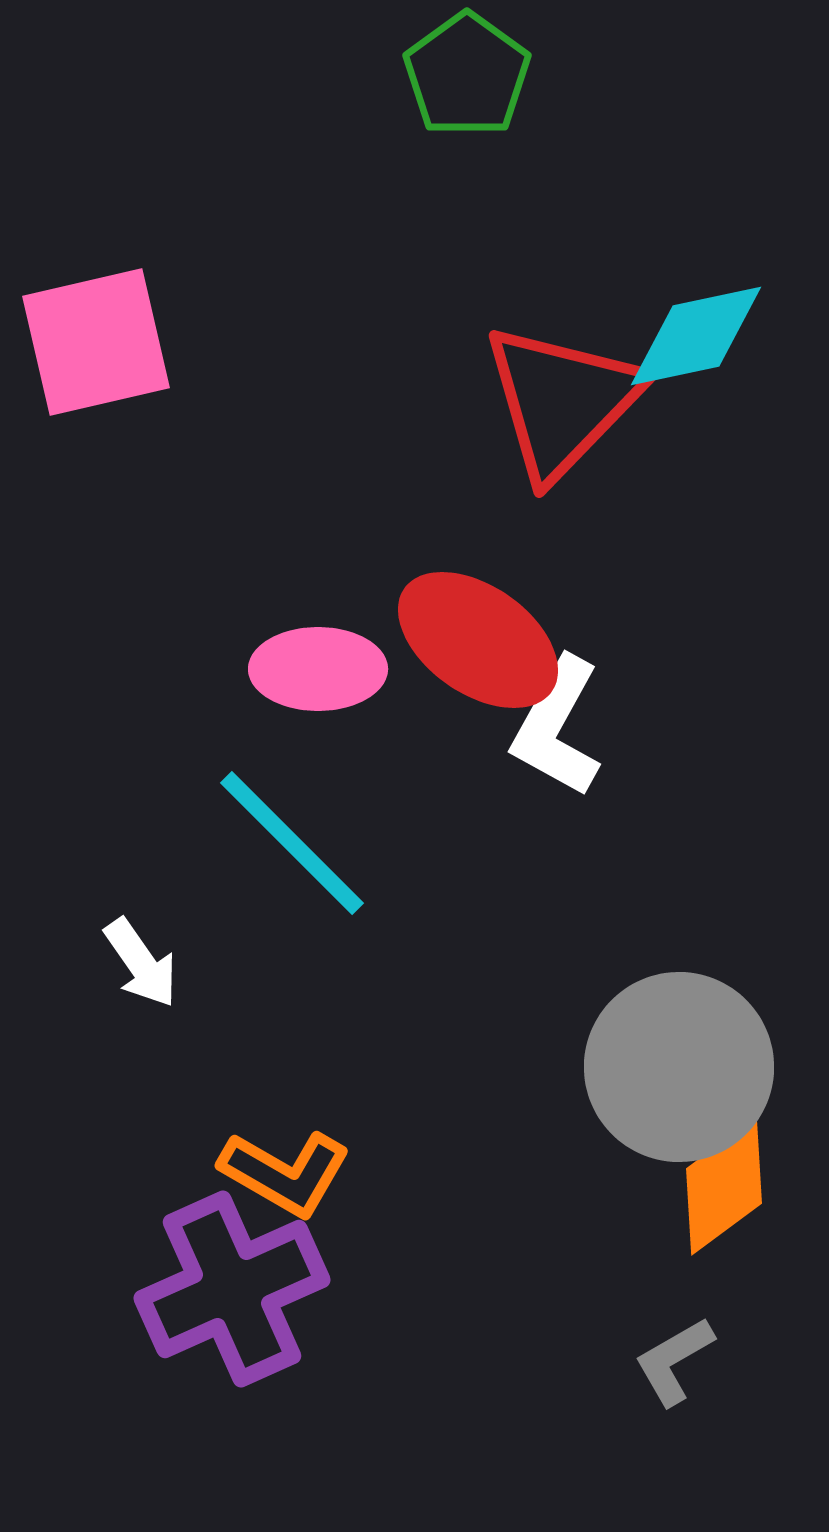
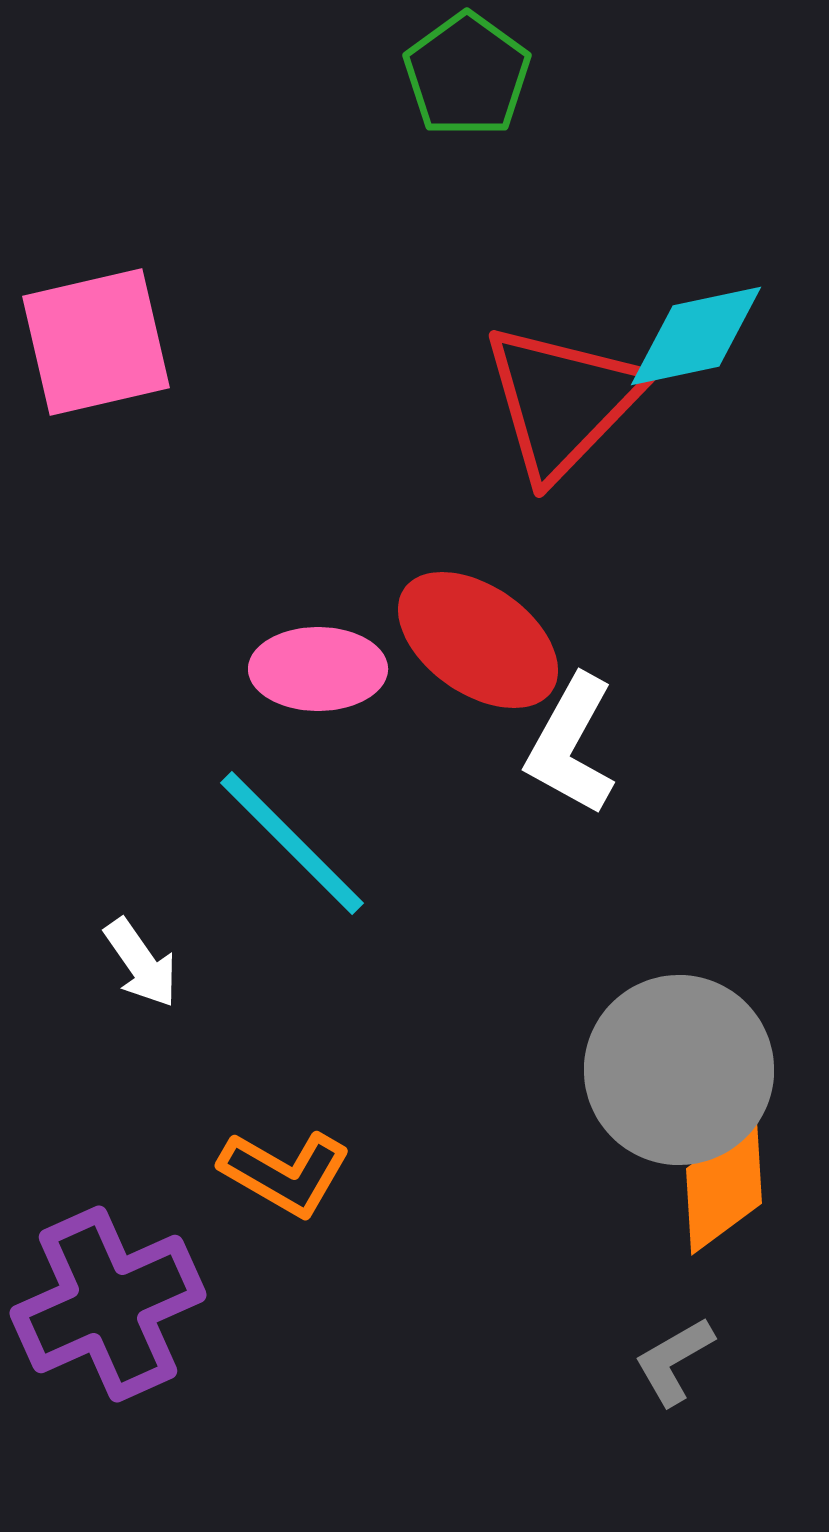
white L-shape: moved 14 px right, 18 px down
gray circle: moved 3 px down
purple cross: moved 124 px left, 15 px down
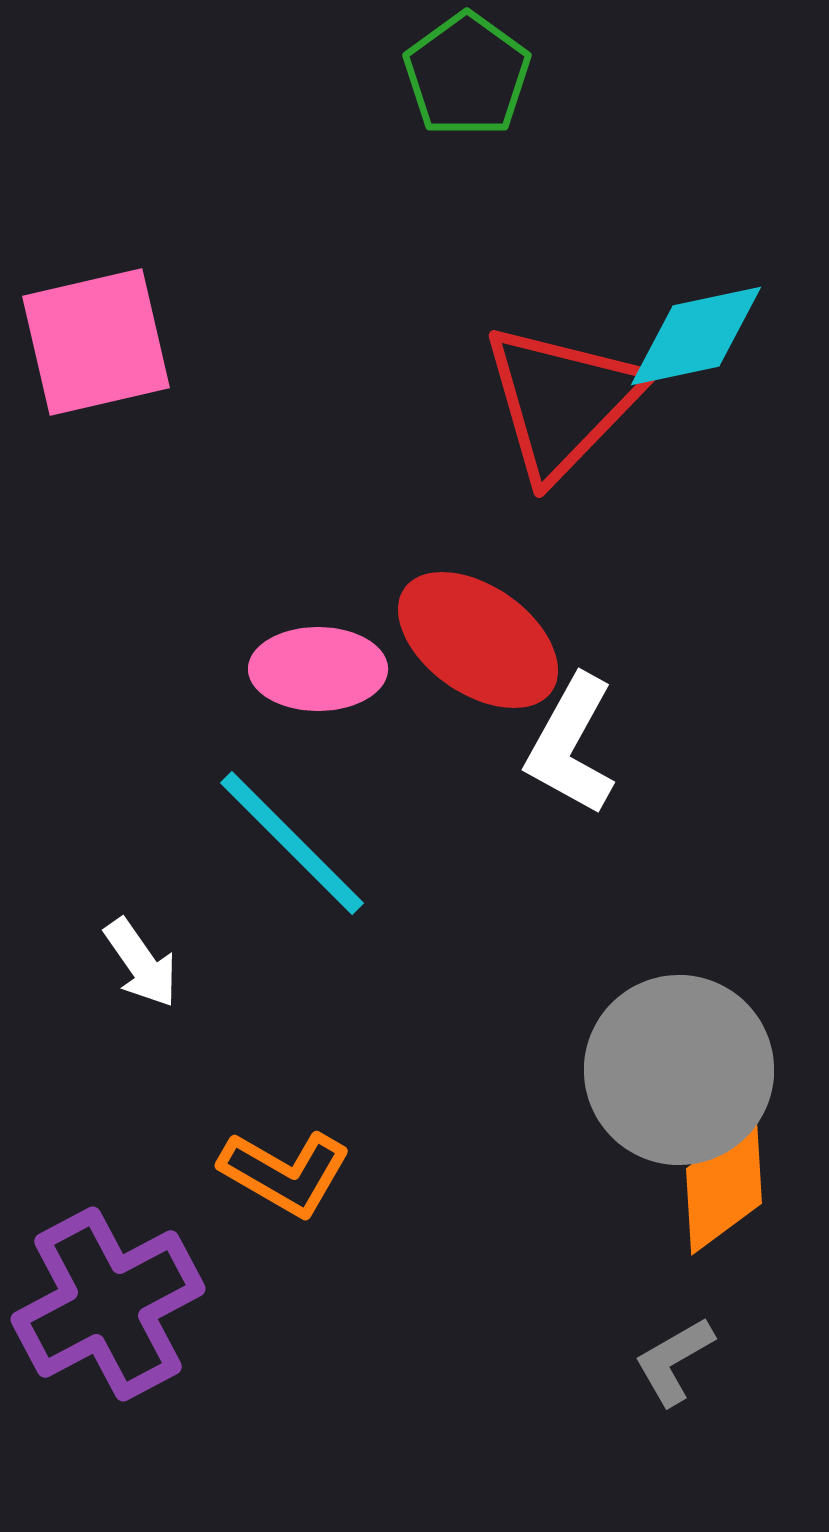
purple cross: rotated 4 degrees counterclockwise
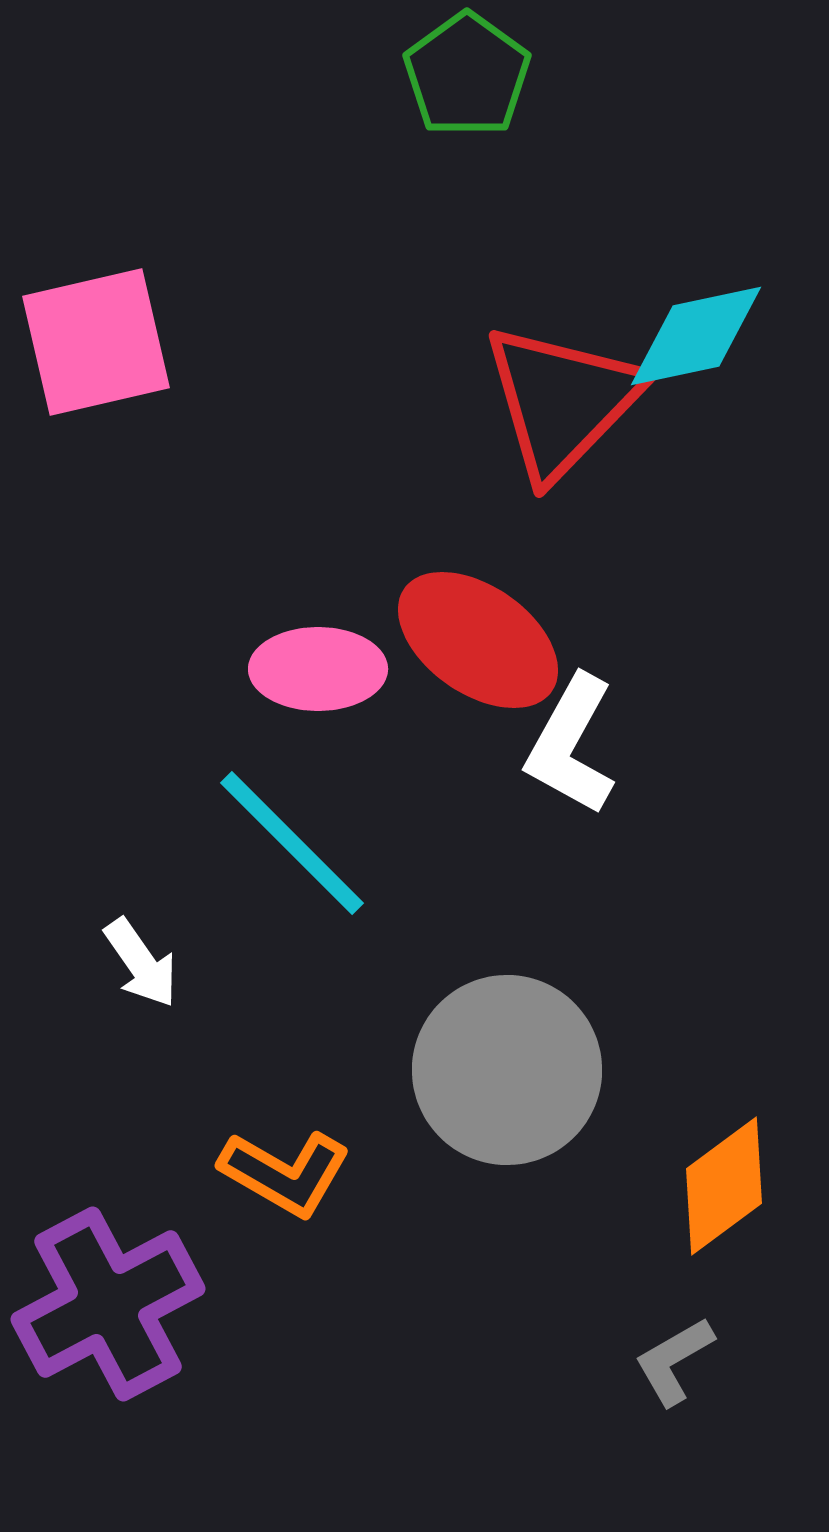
gray circle: moved 172 px left
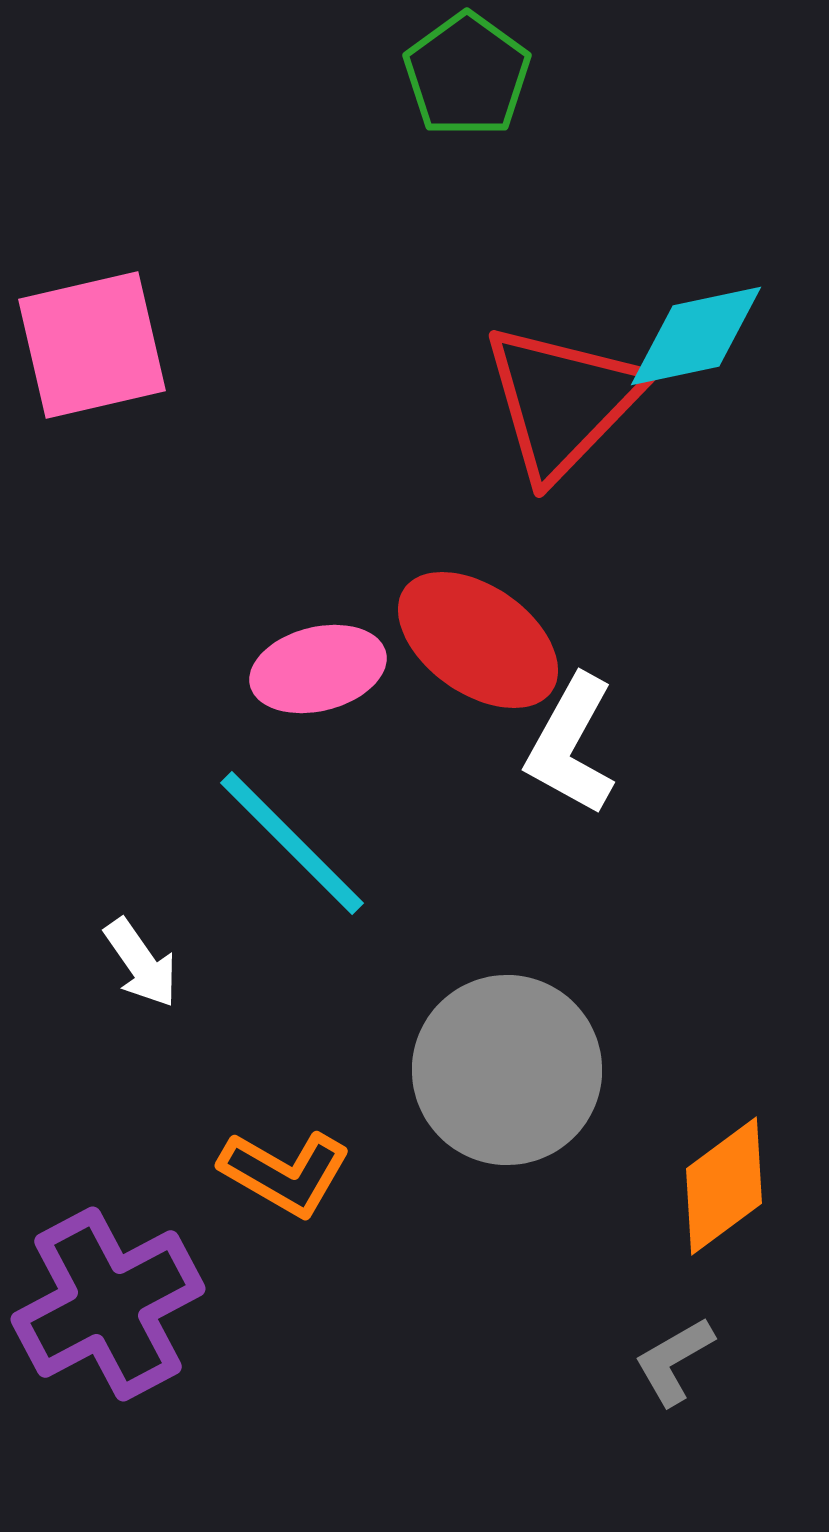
pink square: moved 4 px left, 3 px down
pink ellipse: rotated 14 degrees counterclockwise
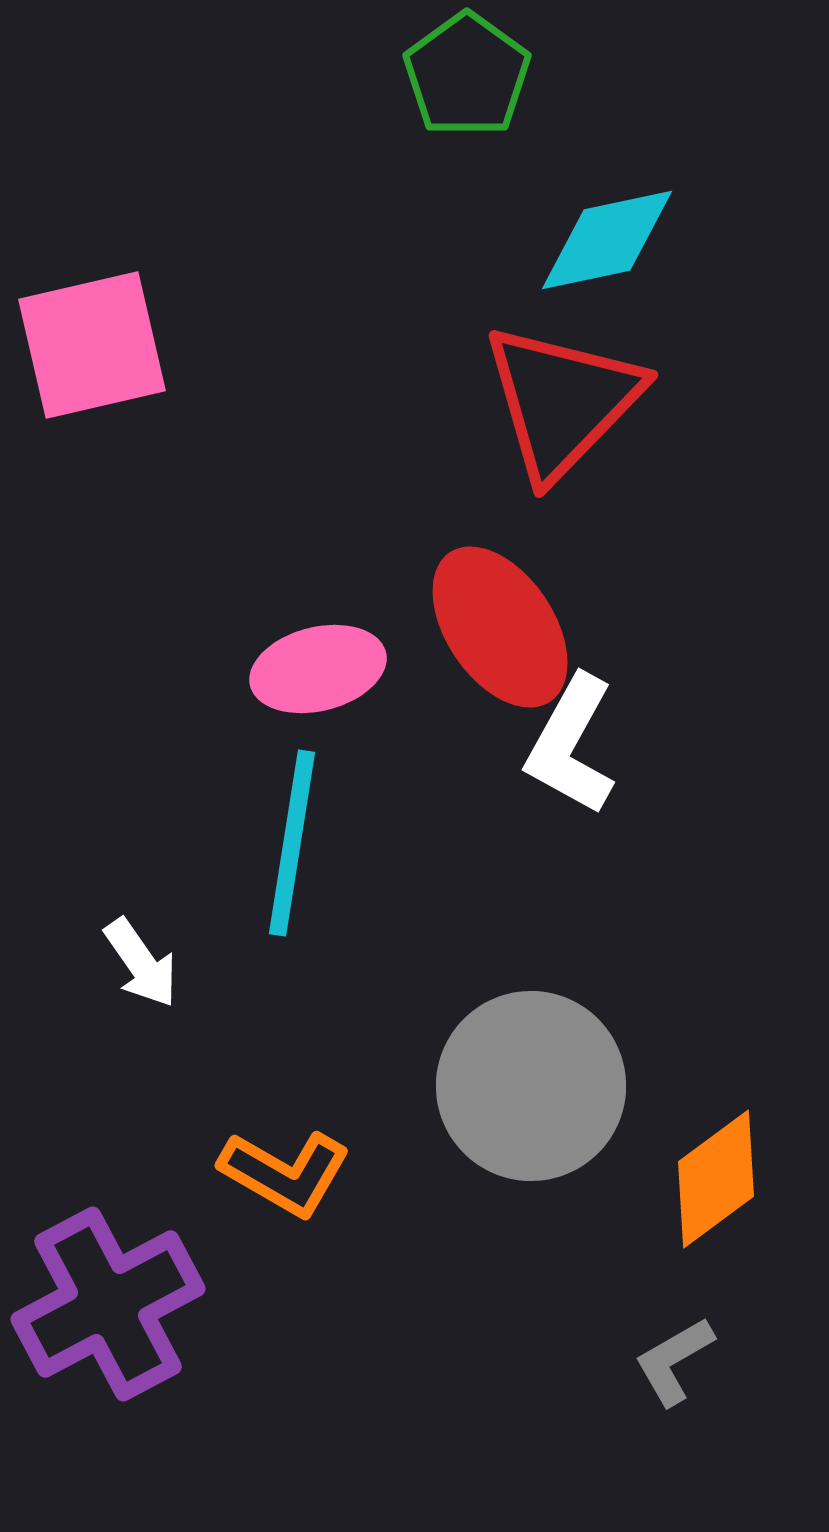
cyan diamond: moved 89 px left, 96 px up
red ellipse: moved 22 px right, 13 px up; rotated 21 degrees clockwise
cyan line: rotated 54 degrees clockwise
gray circle: moved 24 px right, 16 px down
orange diamond: moved 8 px left, 7 px up
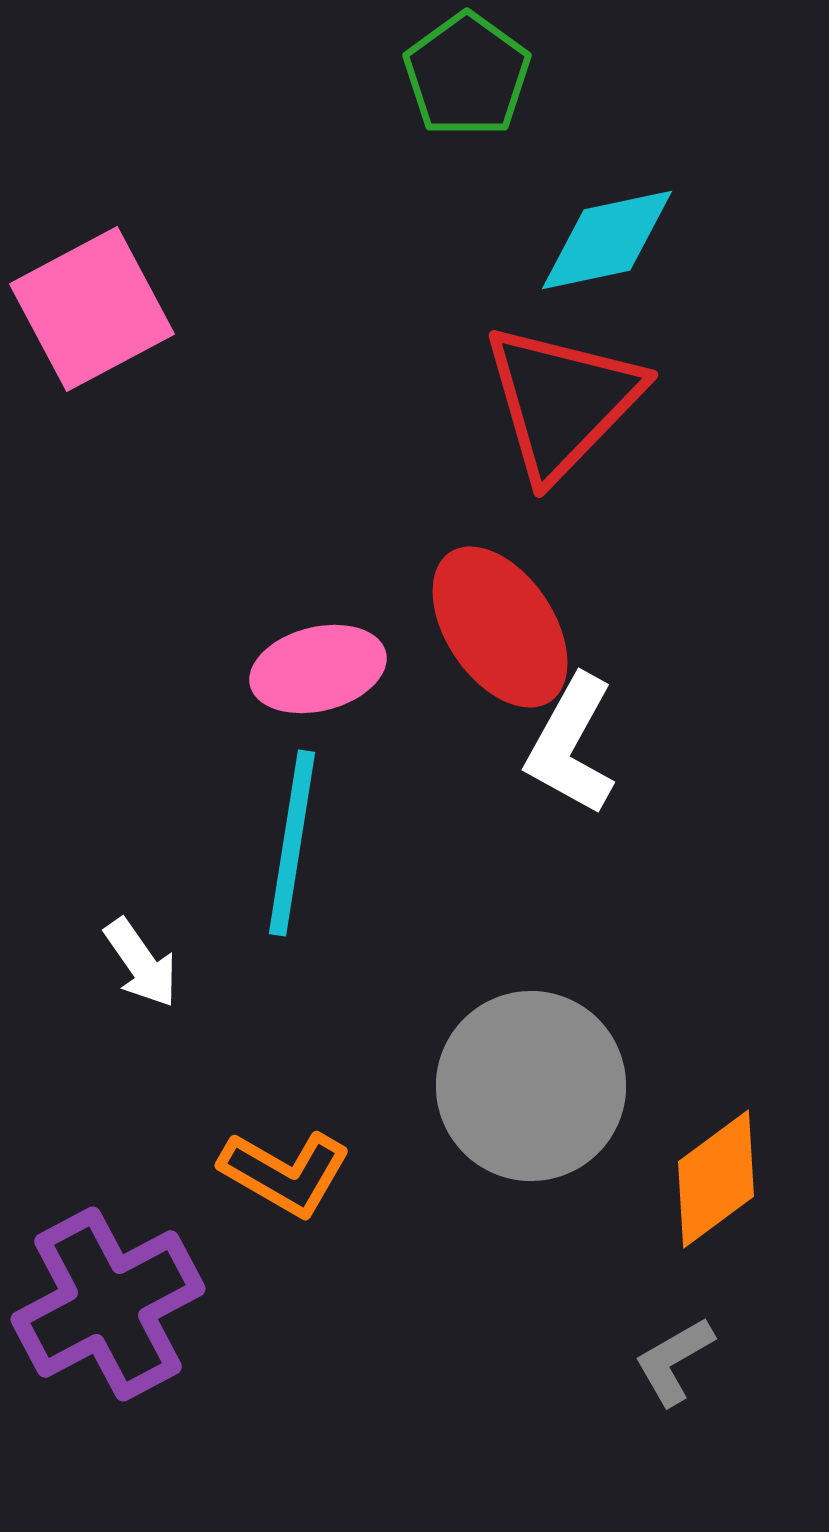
pink square: moved 36 px up; rotated 15 degrees counterclockwise
